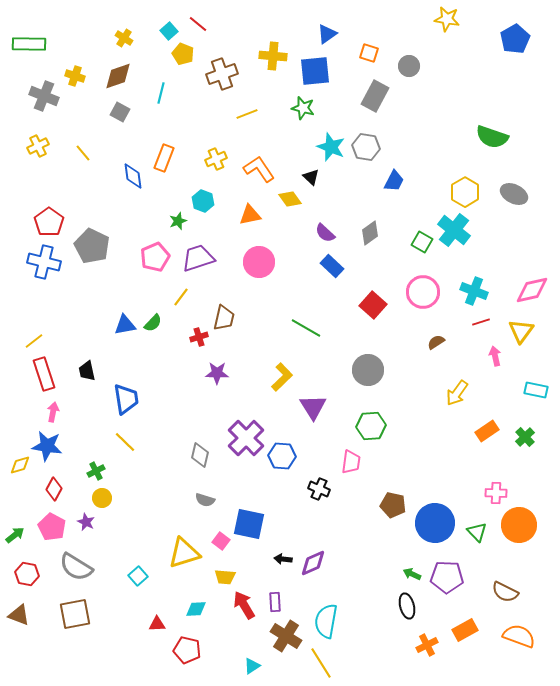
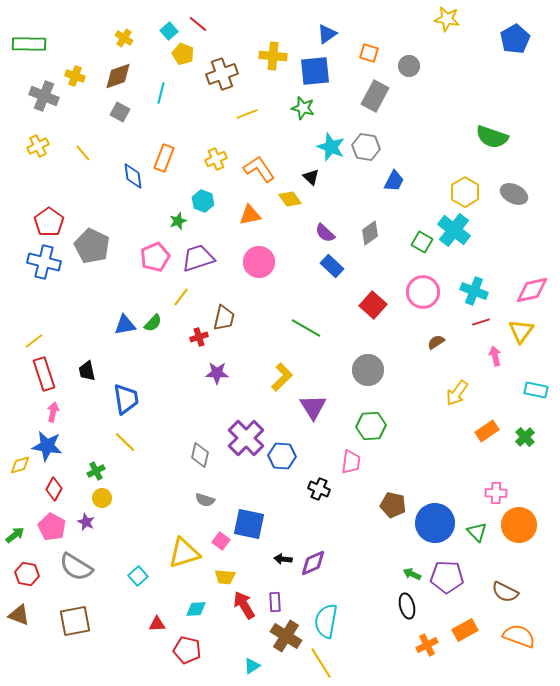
brown square at (75, 614): moved 7 px down
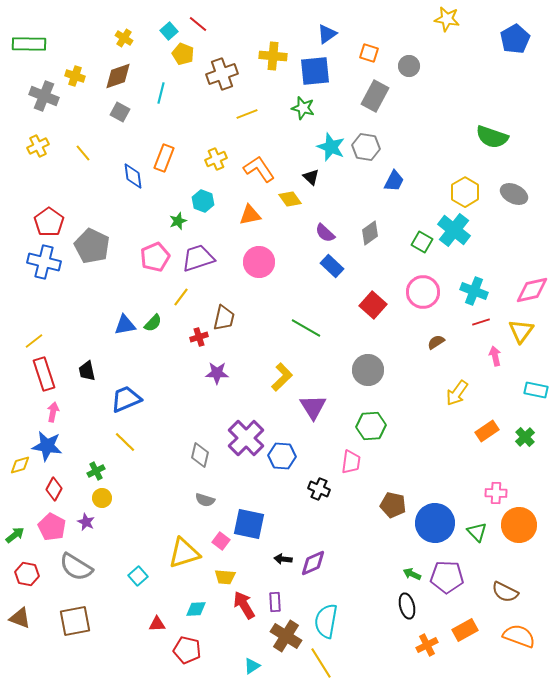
blue trapezoid at (126, 399): rotated 104 degrees counterclockwise
brown triangle at (19, 615): moved 1 px right, 3 px down
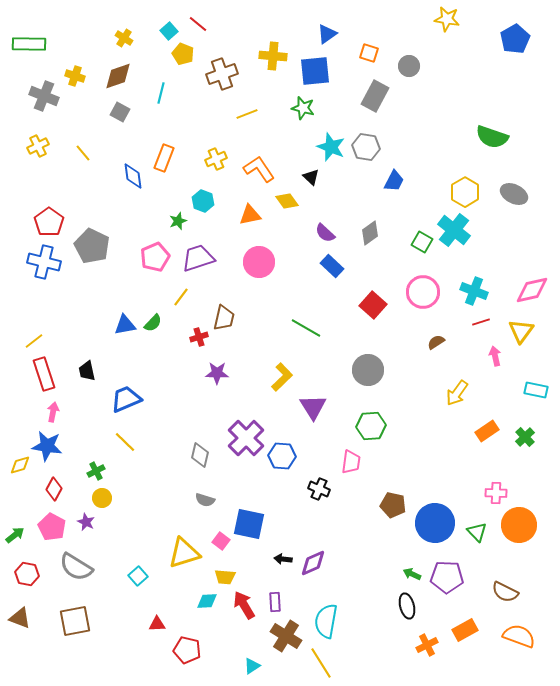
yellow diamond at (290, 199): moved 3 px left, 2 px down
cyan diamond at (196, 609): moved 11 px right, 8 px up
